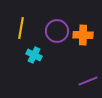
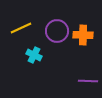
yellow line: rotated 55 degrees clockwise
purple line: rotated 24 degrees clockwise
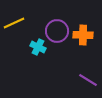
yellow line: moved 7 px left, 5 px up
cyan cross: moved 4 px right, 8 px up
purple line: moved 1 px up; rotated 30 degrees clockwise
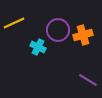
purple circle: moved 1 px right, 1 px up
orange cross: rotated 18 degrees counterclockwise
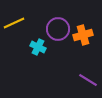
purple circle: moved 1 px up
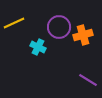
purple circle: moved 1 px right, 2 px up
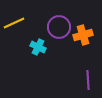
purple line: rotated 54 degrees clockwise
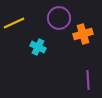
purple circle: moved 9 px up
orange cross: moved 1 px up
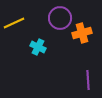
purple circle: moved 1 px right
orange cross: moved 1 px left, 1 px up
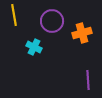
purple circle: moved 8 px left, 3 px down
yellow line: moved 8 px up; rotated 75 degrees counterclockwise
cyan cross: moved 4 px left
